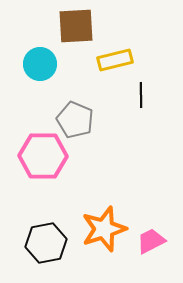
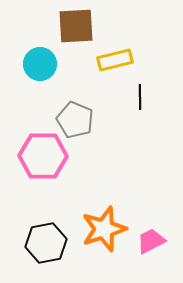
black line: moved 1 px left, 2 px down
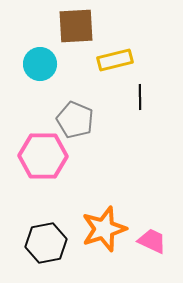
pink trapezoid: moved 1 px right; rotated 52 degrees clockwise
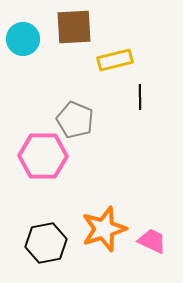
brown square: moved 2 px left, 1 px down
cyan circle: moved 17 px left, 25 px up
